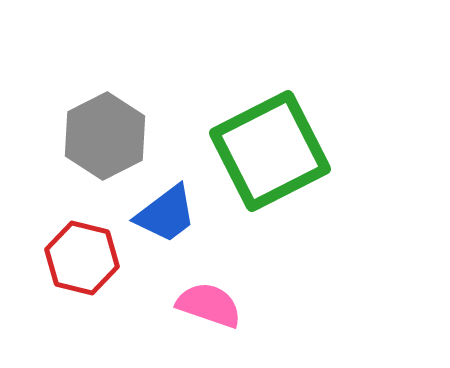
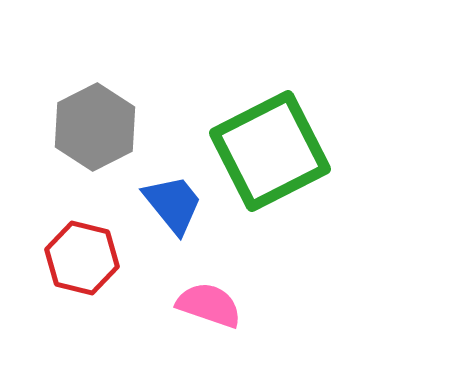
gray hexagon: moved 10 px left, 9 px up
blue trapezoid: moved 7 px right, 10 px up; rotated 92 degrees counterclockwise
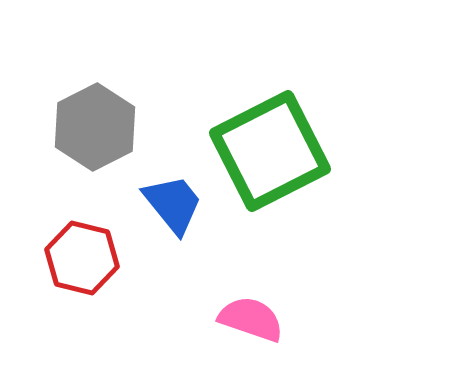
pink semicircle: moved 42 px right, 14 px down
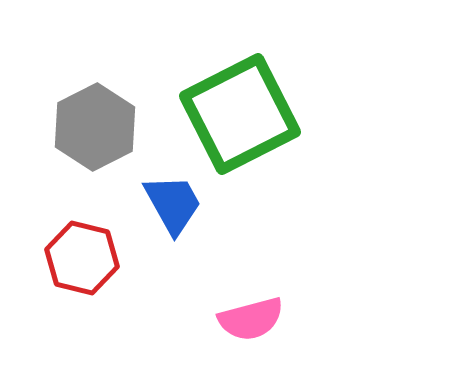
green square: moved 30 px left, 37 px up
blue trapezoid: rotated 10 degrees clockwise
pink semicircle: rotated 146 degrees clockwise
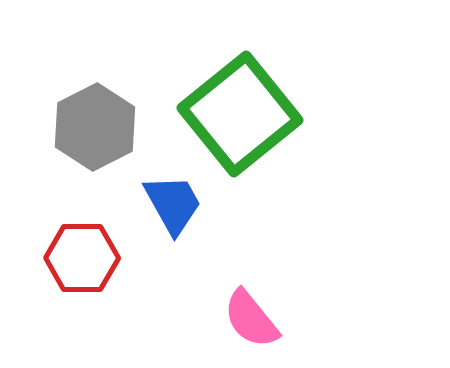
green square: rotated 12 degrees counterclockwise
red hexagon: rotated 14 degrees counterclockwise
pink semicircle: rotated 66 degrees clockwise
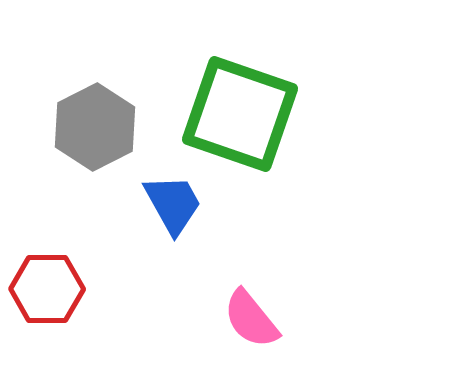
green square: rotated 32 degrees counterclockwise
red hexagon: moved 35 px left, 31 px down
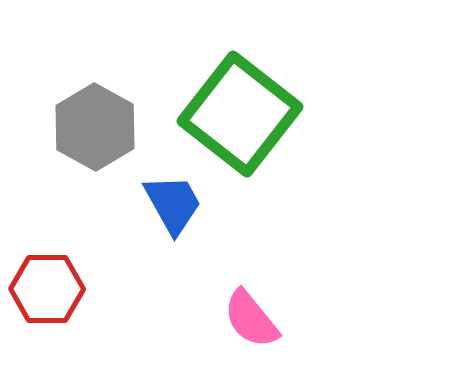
green square: rotated 19 degrees clockwise
gray hexagon: rotated 4 degrees counterclockwise
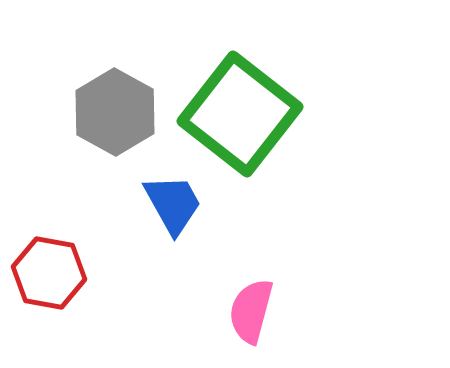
gray hexagon: moved 20 px right, 15 px up
red hexagon: moved 2 px right, 16 px up; rotated 10 degrees clockwise
pink semicircle: moved 8 px up; rotated 54 degrees clockwise
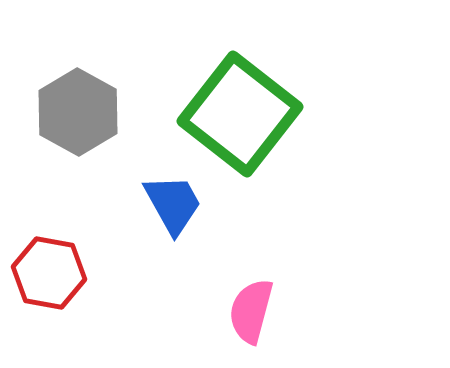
gray hexagon: moved 37 px left
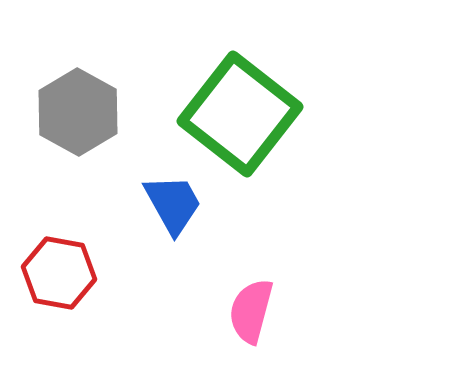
red hexagon: moved 10 px right
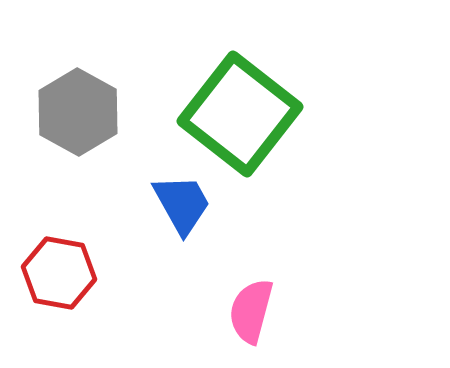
blue trapezoid: moved 9 px right
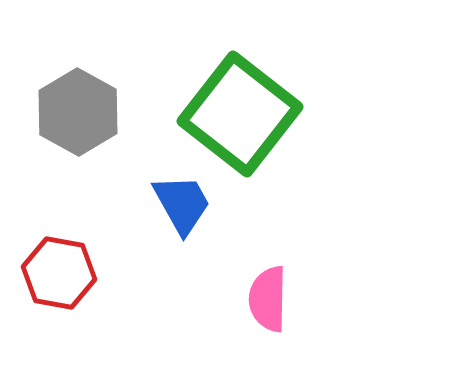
pink semicircle: moved 17 px right, 12 px up; rotated 14 degrees counterclockwise
